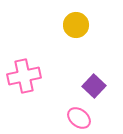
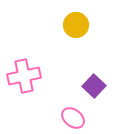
pink ellipse: moved 6 px left
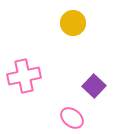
yellow circle: moved 3 px left, 2 px up
pink ellipse: moved 1 px left
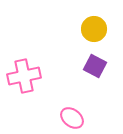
yellow circle: moved 21 px right, 6 px down
purple square: moved 1 px right, 20 px up; rotated 15 degrees counterclockwise
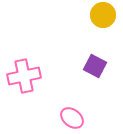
yellow circle: moved 9 px right, 14 px up
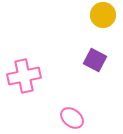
purple square: moved 6 px up
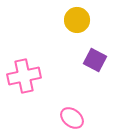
yellow circle: moved 26 px left, 5 px down
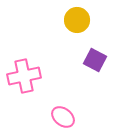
pink ellipse: moved 9 px left, 1 px up
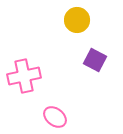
pink ellipse: moved 8 px left
